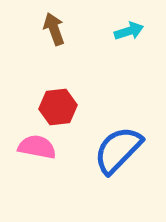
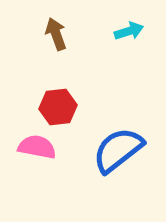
brown arrow: moved 2 px right, 5 px down
blue semicircle: rotated 8 degrees clockwise
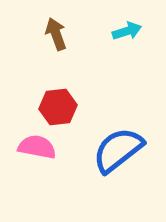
cyan arrow: moved 2 px left
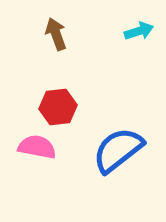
cyan arrow: moved 12 px right
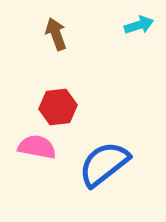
cyan arrow: moved 6 px up
blue semicircle: moved 14 px left, 14 px down
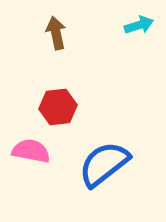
brown arrow: moved 1 px up; rotated 8 degrees clockwise
pink semicircle: moved 6 px left, 4 px down
